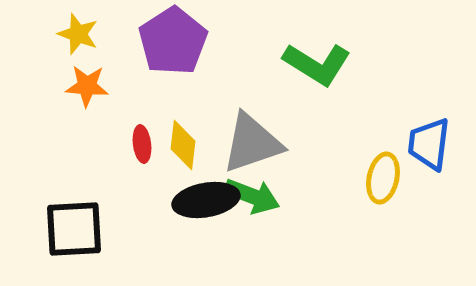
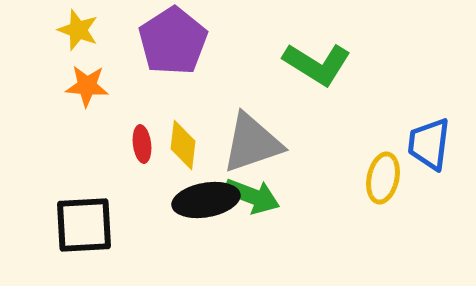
yellow star: moved 4 px up
black square: moved 10 px right, 4 px up
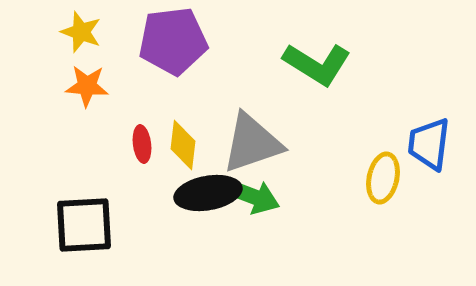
yellow star: moved 3 px right, 2 px down
purple pentagon: rotated 26 degrees clockwise
black ellipse: moved 2 px right, 7 px up
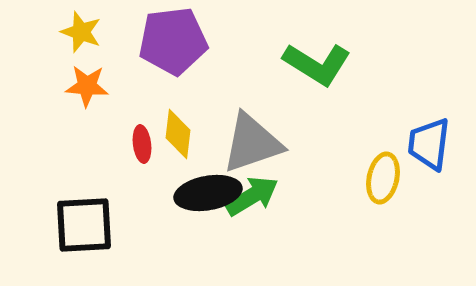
yellow diamond: moved 5 px left, 11 px up
green arrow: rotated 52 degrees counterclockwise
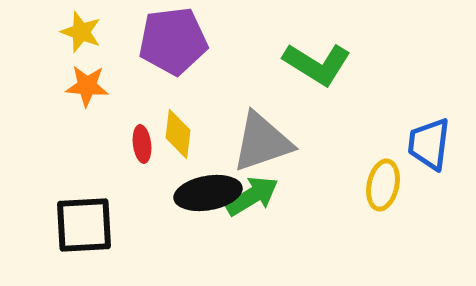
gray triangle: moved 10 px right, 1 px up
yellow ellipse: moved 7 px down
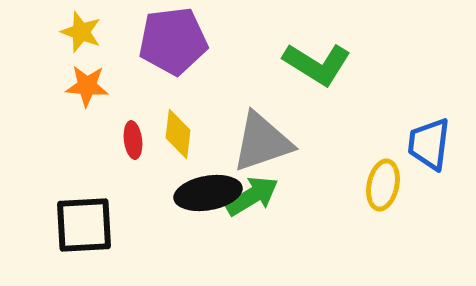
red ellipse: moved 9 px left, 4 px up
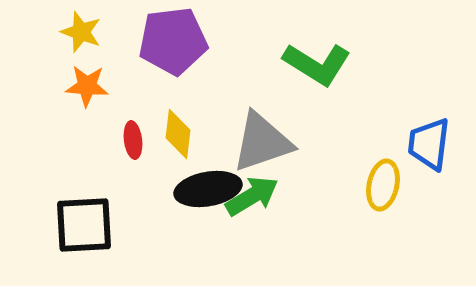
black ellipse: moved 4 px up
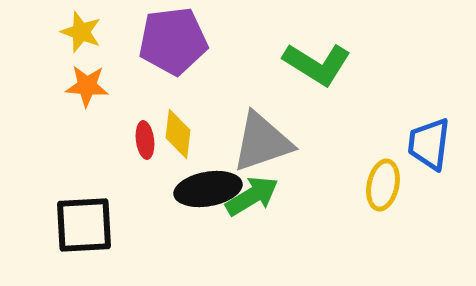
red ellipse: moved 12 px right
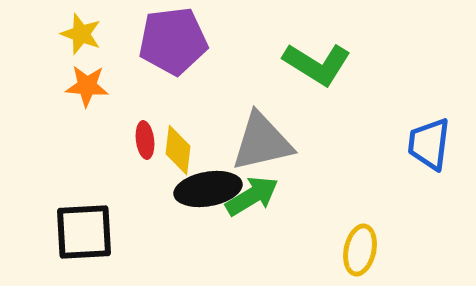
yellow star: moved 2 px down
yellow diamond: moved 16 px down
gray triangle: rotated 6 degrees clockwise
yellow ellipse: moved 23 px left, 65 px down
black square: moved 7 px down
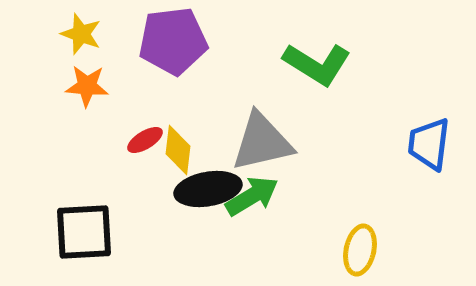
red ellipse: rotated 66 degrees clockwise
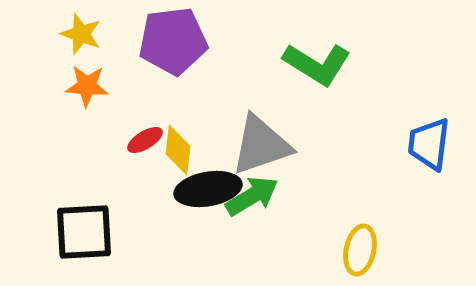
gray triangle: moved 1 px left, 3 px down; rotated 6 degrees counterclockwise
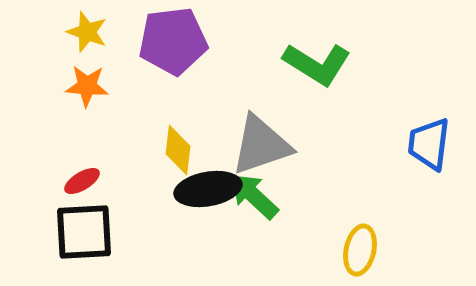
yellow star: moved 6 px right, 2 px up
red ellipse: moved 63 px left, 41 px down
green arrow: moved 2 px right; rotated 106 degrees counterclockwise
